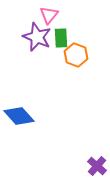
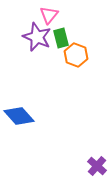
green rectangle: rotated 12 degrees counterclockwise
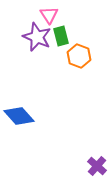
pink triangle: rotated 12 degrees counterclockwise
green rectangle: moved 2 px up
orange hexagon: moved 3 px right, 1 px down
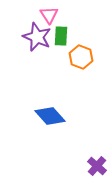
green rectangle: rotated 18 degrees clockwise
orange hexagon: moved 2 px right, 1 px down
blue diamond: moved 31 px right
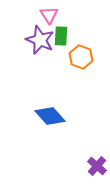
purple star: moved 3 px right, 3 px down
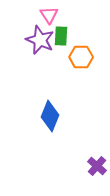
orange hexagon: rotated 20 degrees counterclockwise
blue diamond: rotated 64 degrees clockwise
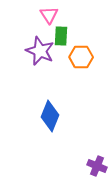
purple star: moved 11 px down
purple cross: rotated 18 degrees counterclockwise
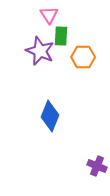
orange hexagon: moved 2 px right
